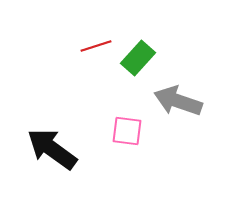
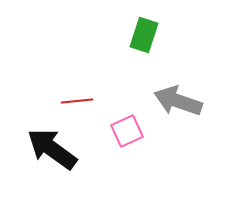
red line: moved 19 px left, 55 px down; rotated 12 degrees clockwise
green rectangle: moved 6 px right, 23 px up; rotated 24 degrees counterclockwise
pink square: rotated 32 degrees counterclockwise
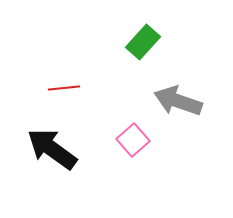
green rectangle: moved 1 px left, 7 px down; rotated 24 degrees clockwise
red line: moved 13 px left, 13 px up
pink square: moved 6 px right, 9 px down; rotated 16 degrees counterclockwise
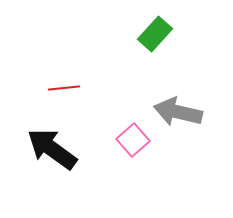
green rectangle: moved 12 px right, 8 px up
gray arrow: moved 11 px down; rotated 6 degrees counterclockwise
